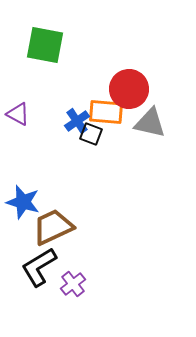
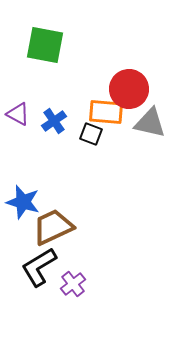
blue cross: moved 23 px left
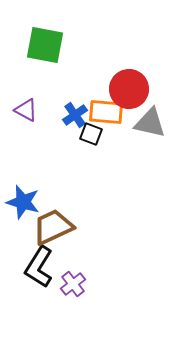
purple triangle: moved 8 px right, 4 px up
blue cross: moved 21 px right, 6 px up
black L-shape: rotated 27 degrees counterclockwise
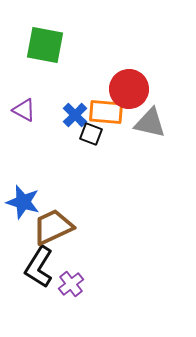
purple triangle: moved 2 px left
blue cross: rotated 10 degrees counterclockwise
purple cross: moved 2 px left
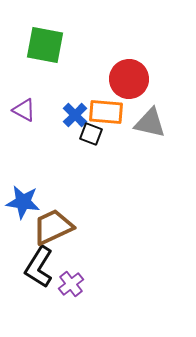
red circle: moved 10 px up
blue star: rotated 8 degrees counterclockwise
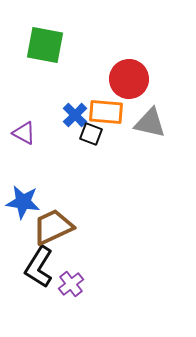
purple triangle: moved 23 px down
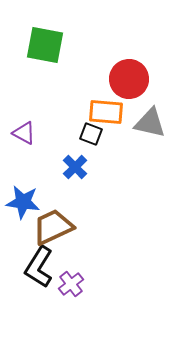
blue cross: moved 52 px down
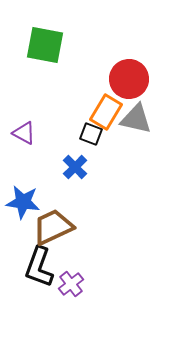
orange rectangle: rotated 64 degrees counterclockwise
gray triangle: moved 14 px left, 4 px up
black L-shape: rotated 12 degrees counterclockwise
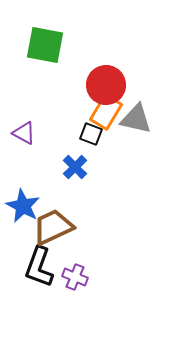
red circle: moved 23 px left, 6 px down
blue star: moved 4 px down; rotated 20 degrees clockwise
purple cross: moved 4 px right, 7 px up; rotated 30 degrees counterclockwise
